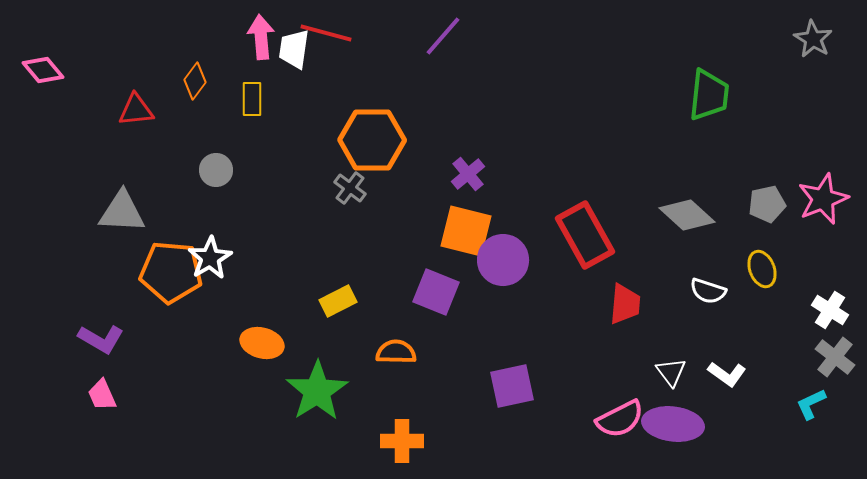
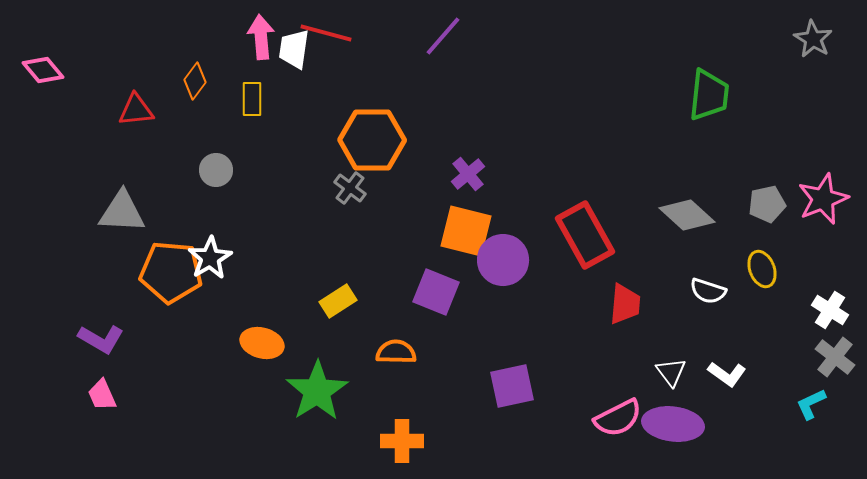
yellow rectangle at (338, 301): rotated 6 degrees counterclockwise
pink semicircle at (620, 419): moved 2 px left, 1 px up
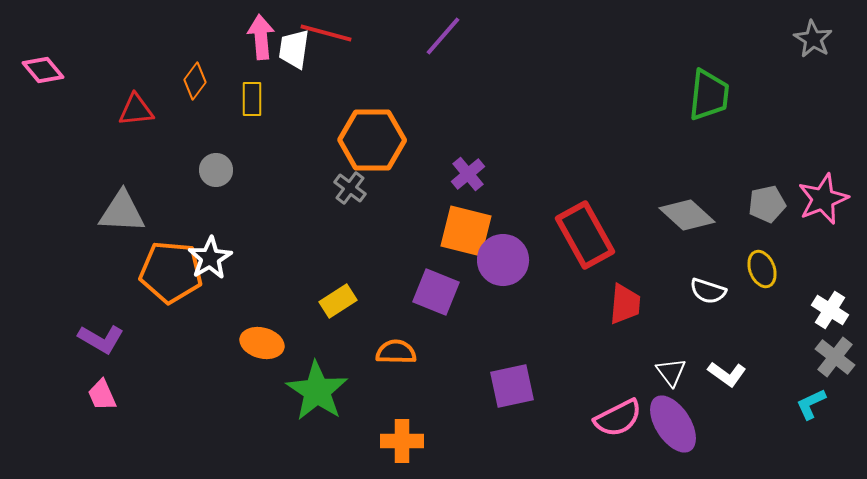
green star at (317, 391): rotated 6 degrees counterclockwise
purple ellipse at (673, 424): rotated 50 degrees clockwise
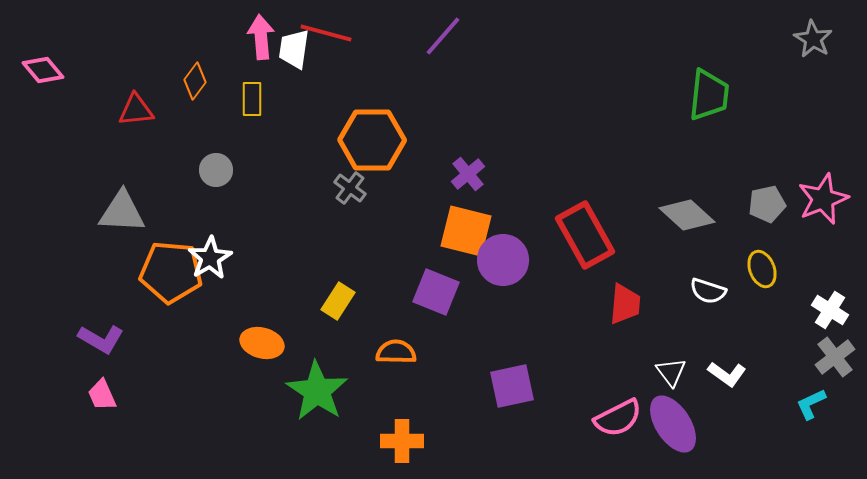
yellow rectangle at (338, 301): rotated 24 degrees counterclockwise
gray cross at (835, 357): rotated 15 degrees clockwise
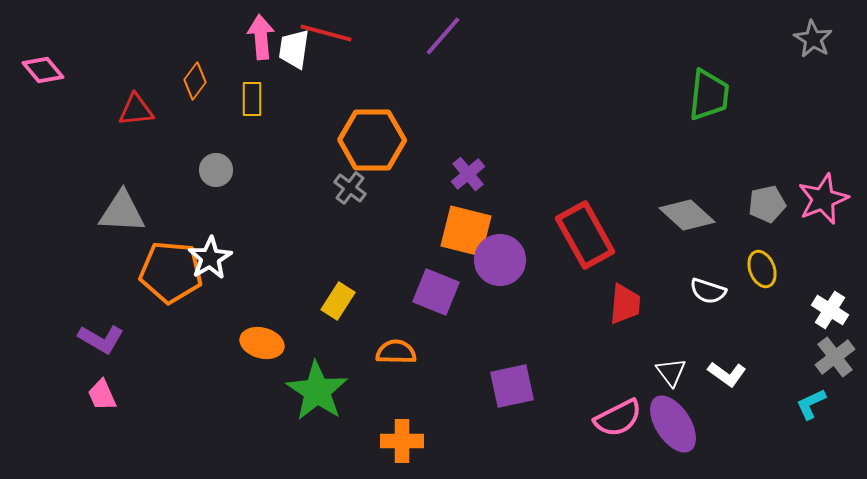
purple circle at (503, 260): moved 3 px left
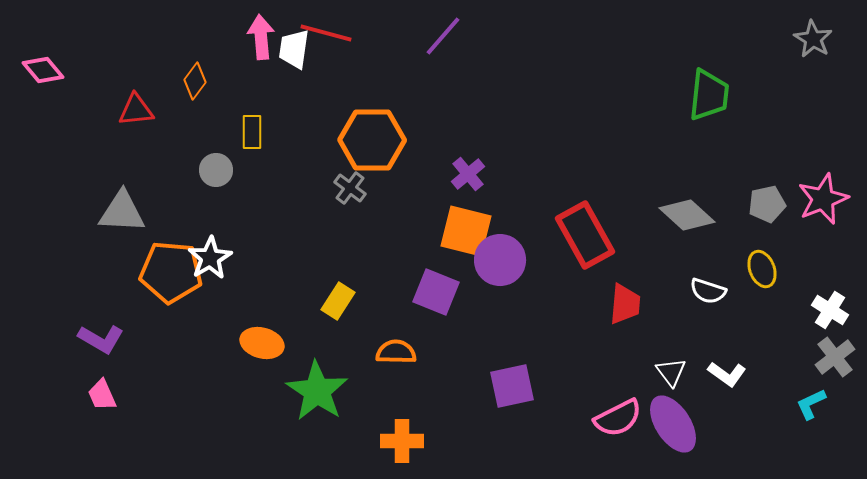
yellow rectangle at (252, 99): moved 33 px down
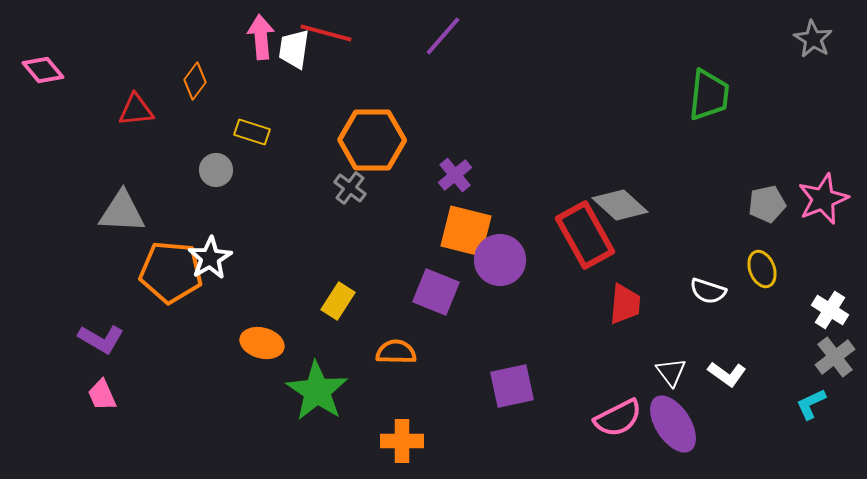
yellow rectangle at (252, 132): rotated 72 degrees counterclockwise
purple cross at (468, 174): moved 13 px left, 1 px down
gray diamond at (687, 215): moved 67 px left, 10 px up
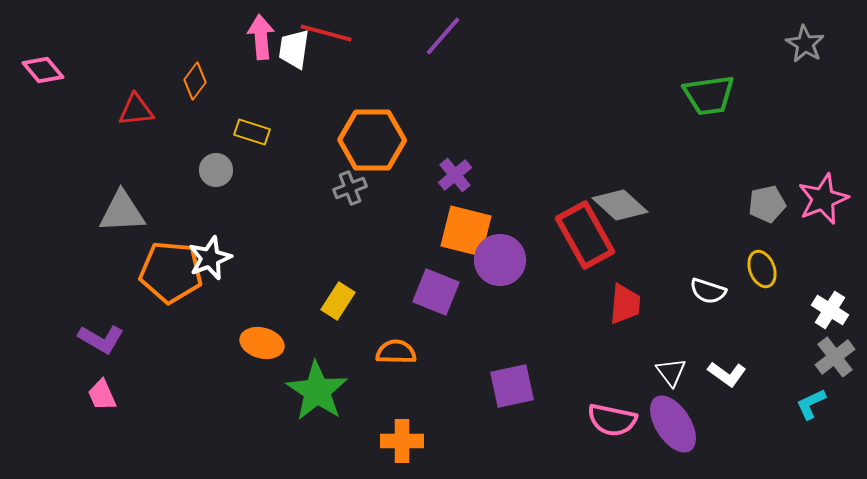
gray star at (813, 39): moved 8 px left, 5 px down
green trapezoid at (709, 95): rotated 76 degrees clockwise
gray cross at (350, 188): rotated 32 degrees clockwise
gray triangle at (122, 212): rotated 6 degrees counterclockwise
white star at (210, 258): rotated 9 degrees clockwise
pink semicircle at (618, 418): moved 6 px left, 2 px down; rotated 39 degrees clockwise
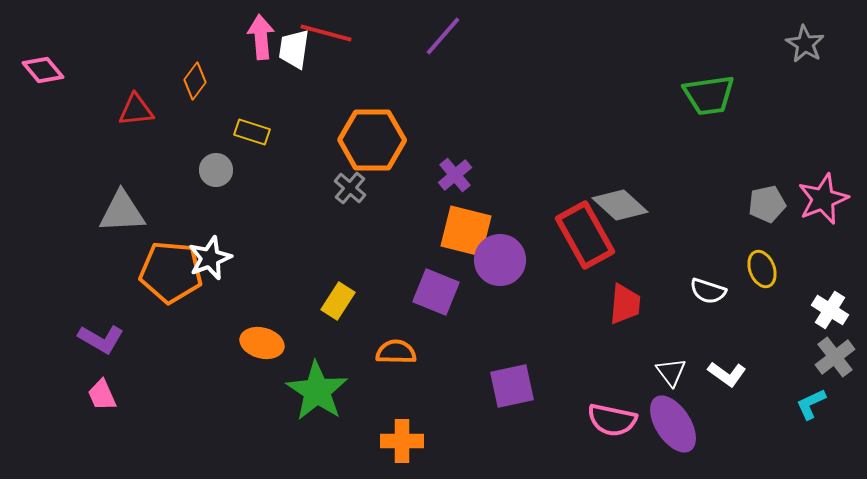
gray cross at (350, 188): rotated 28 degrees counterclockwise
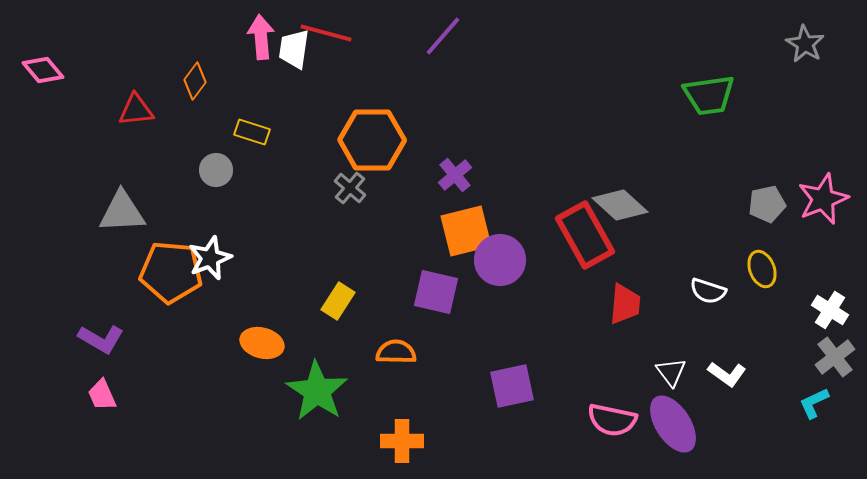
orange square at (466, 231): rotated 28 degrees counterclockwise
purple square at (436, 292): rotated 9 degrees counterclockwise
cyan L-shape at (811, 404): moved 3 px right, 1 px up
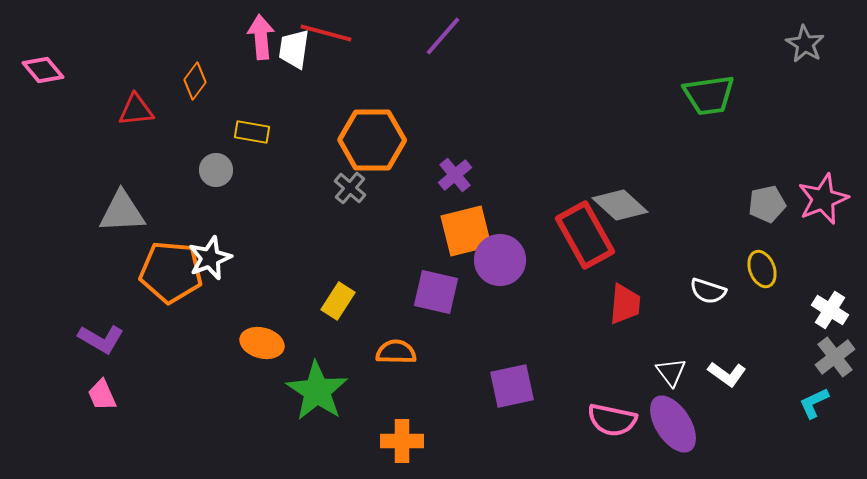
yellow rectangle at (252, 132): rotated 8 degrees counterclockwise
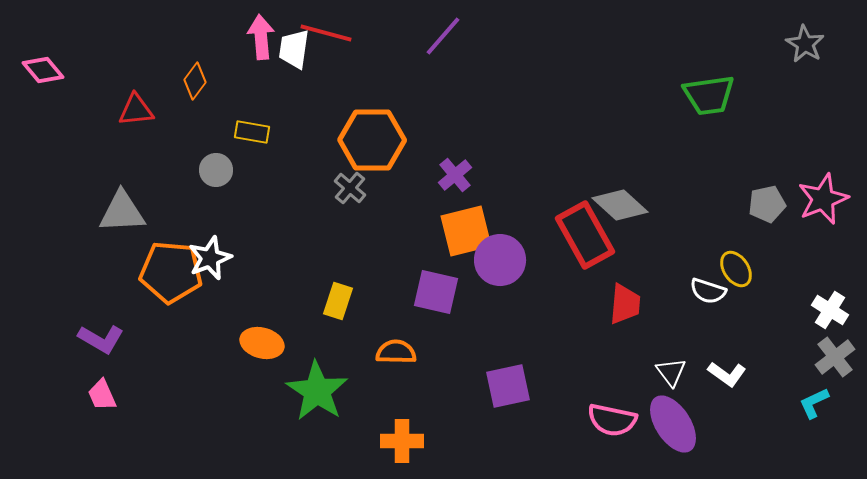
yellow ellipse at (762, 269): moved 26 px left; rotated 12 degrees counterclockwise
yellow rectangle at (338, 301): rotated 15 degrees counterclockwise
purple square at (512, 386): moved 4 px left
